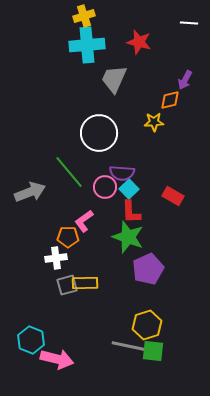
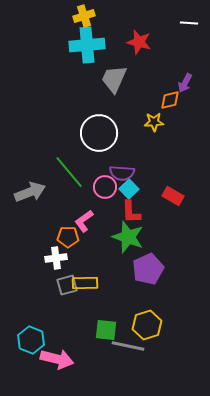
purple arrow: moved 3 px down
green square: moved 47 px left, 21 px up
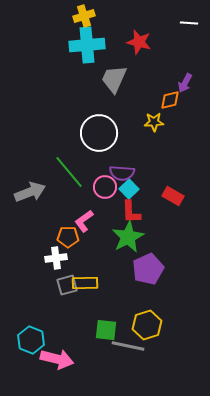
green star: rotated 24 degrees clockwise
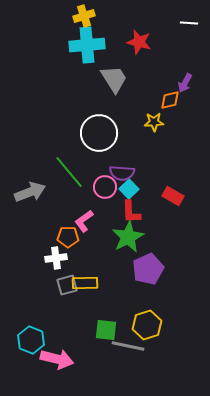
gray trapezoid: rotated 124 degrees clockwise
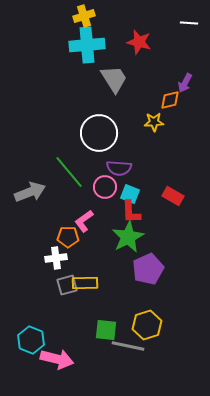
purple semicircle: moved 3 px left, 5 px up
cyan square: moved 1 px right, 5 px down; rotated 24 degrees counterclockwise
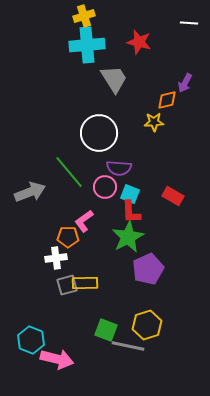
orange diamond: moved 3 px left
green square: rotated 15 degrees clockwise
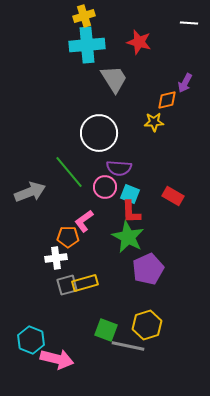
green star: rotated 16 degrees counterclockwise
yellow rectangle: rotated 15 degrees counterclockwise
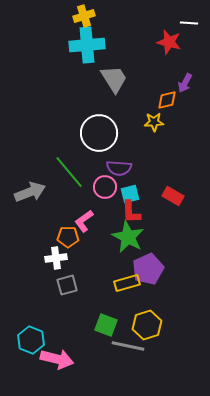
red star: moved 30 px right
cyan square: rotated 36 degrees counterclockwise
yellow rectangle: moved 42 px right
green square: moved 5 px up
